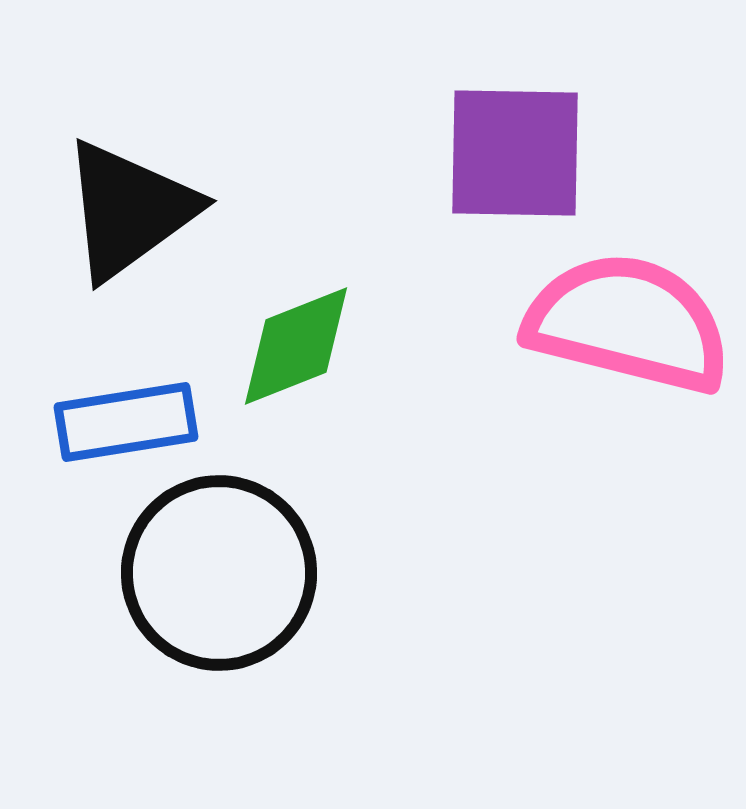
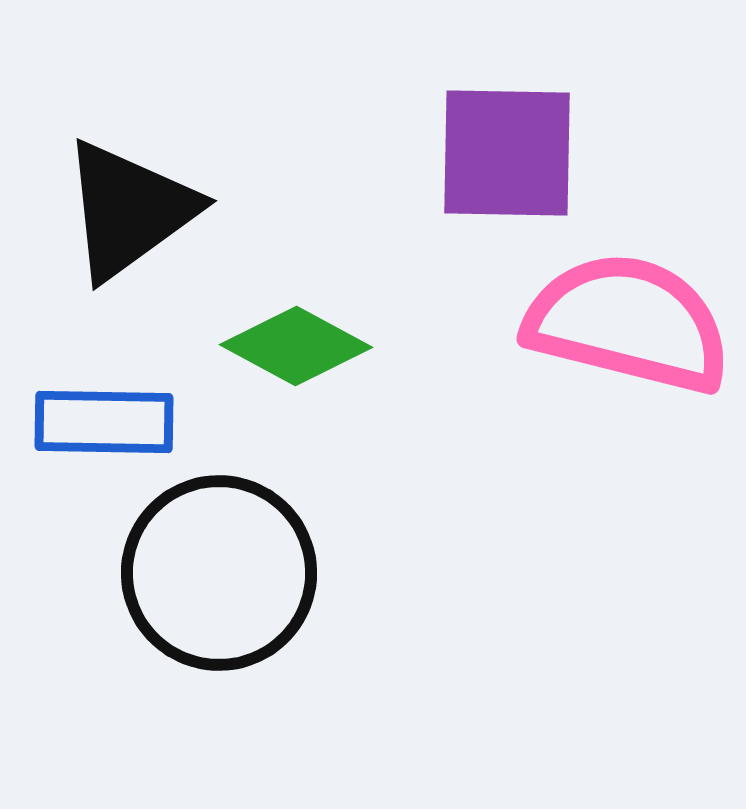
purple square: moved 8 px left
green diamond: rotated 50 degrees clockwise
blue rectangle: moved 22 px left; rotated 10 degrees clockwise
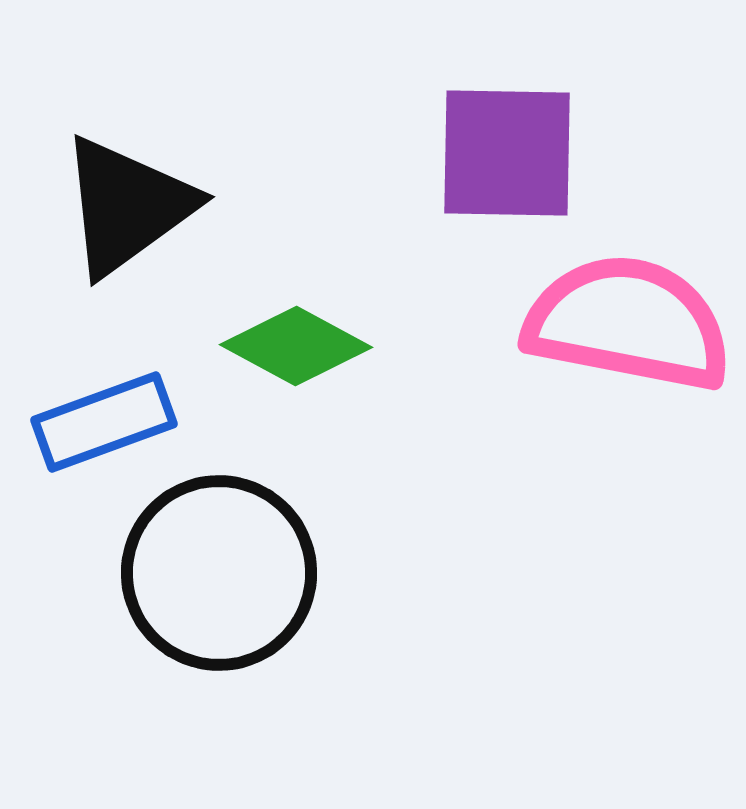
black triangle: moved 2 px left, 4 px up
pink semicircle: rotated 3 degrees counterclockwise
blue rectangle: rotated 21 degrees counterclockwise
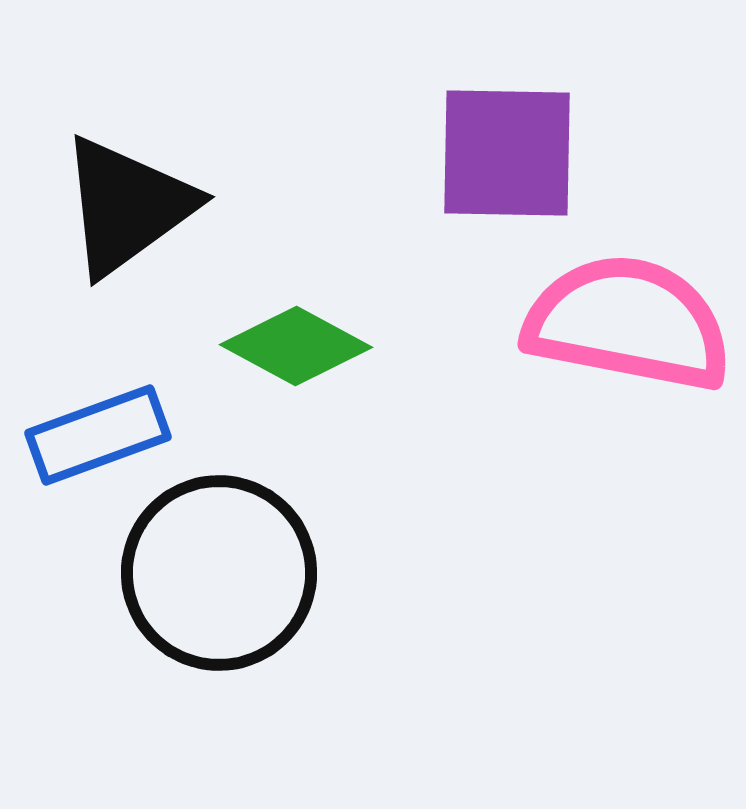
blue rectangle: moved 6 px left, 13 px down
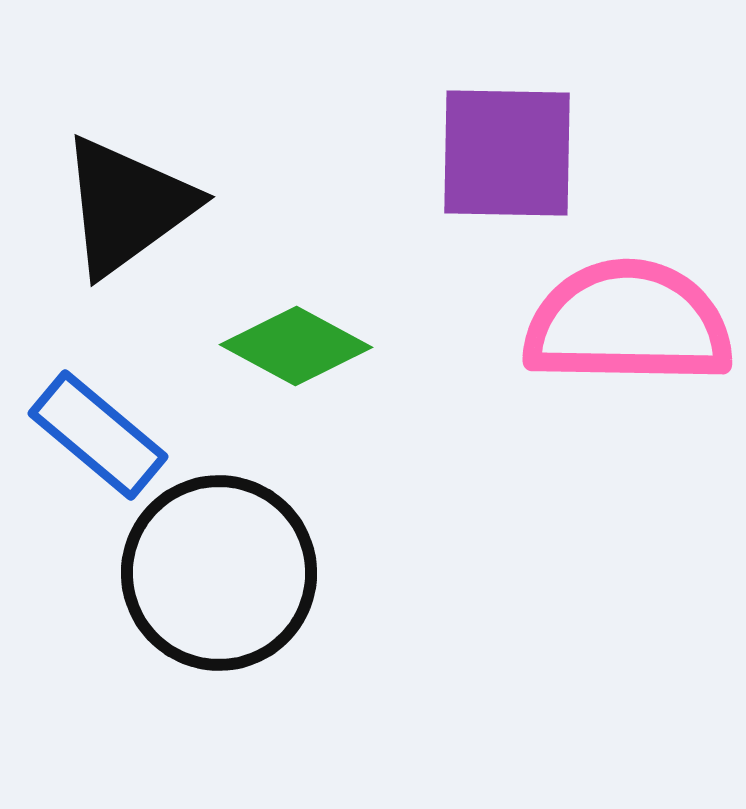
pink semicircle: rotated 10 degrees counterclockwise
blue rectangle: rotated 60 degrees clockwise
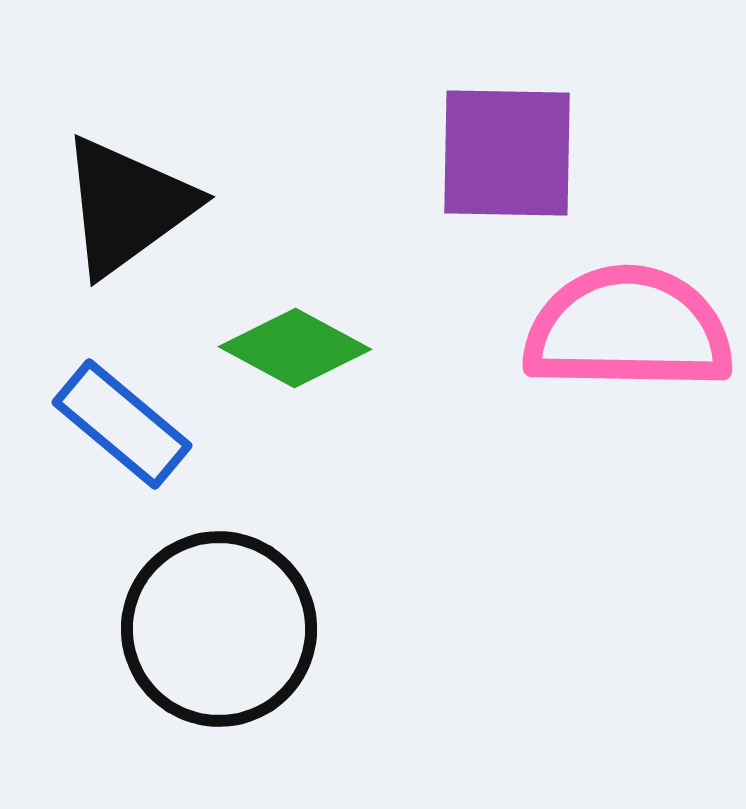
pink semicircle: moved 6 px down
green diamond: moved 1 px left, 2 px down
blue rectangle: moved 24 px right, 11 px up
black circle: moved 56 px down
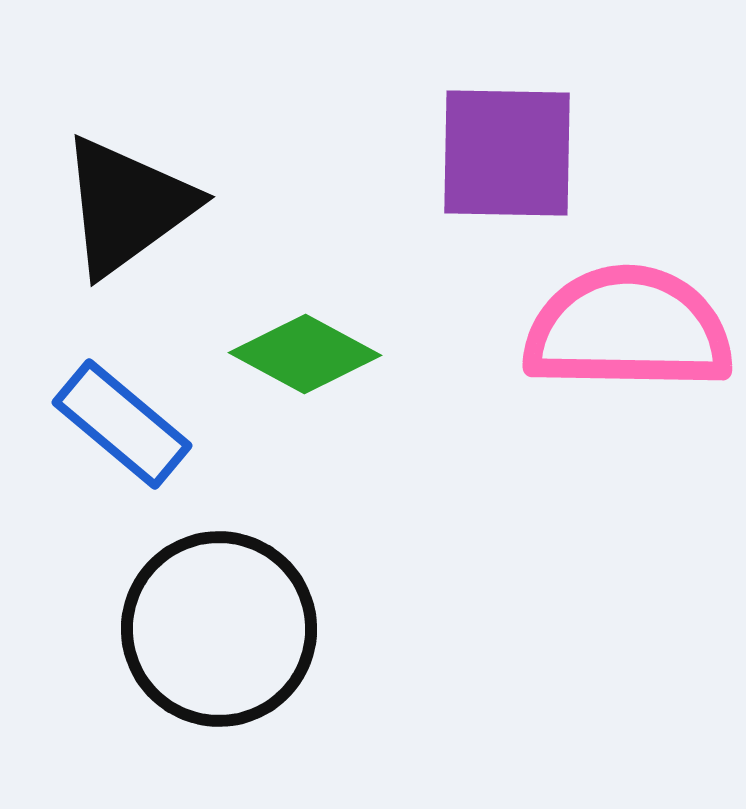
green diamond: moved 10 px right, 6 px down
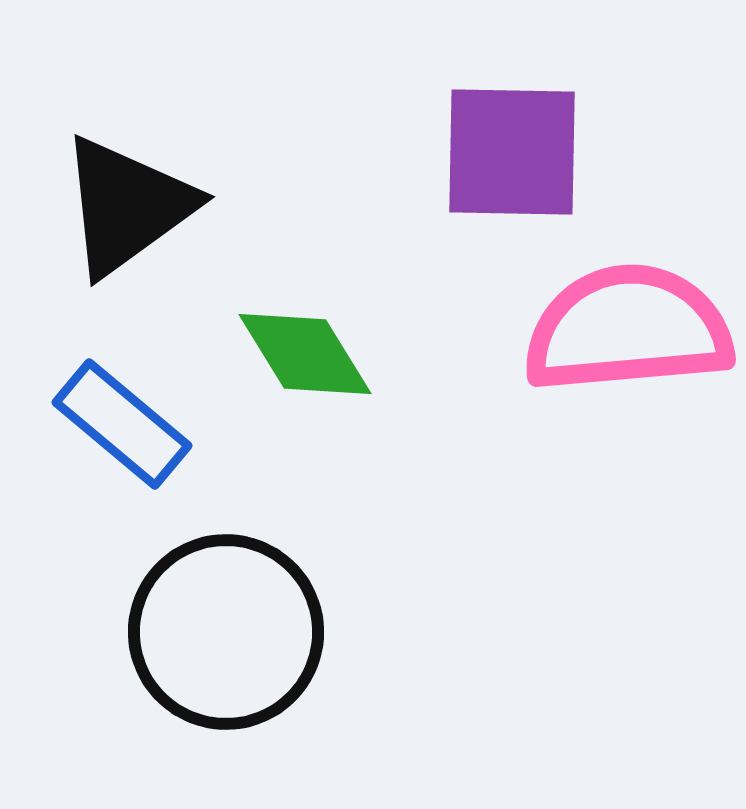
purple square: moved 5 px right, 1 px up
pink semicircle: rotated 6 degrees counterclockwise
green diamond: rotated 30 degrees clockwise
black circle: moved 7 px right, 3 px down
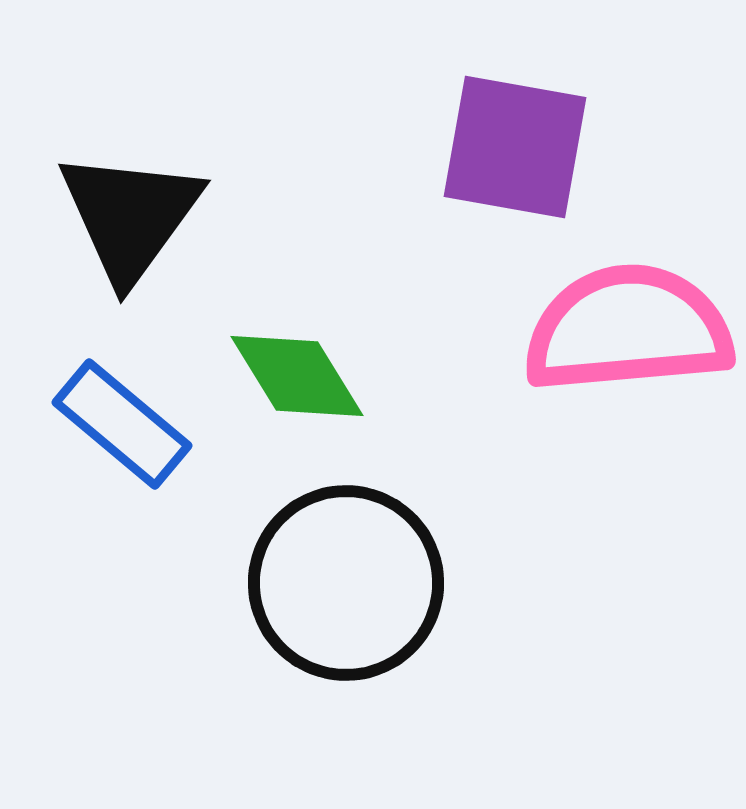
purple square: moved 3 px right, 5 px up; rotated 9 degrees clockwise
black triangle: moved 3 px right, 10 px down; rotated 18 degrees counterclockwise
green diamond: moved 8 px left, 22 px down
black circle: moved 120 px right, 49 px up
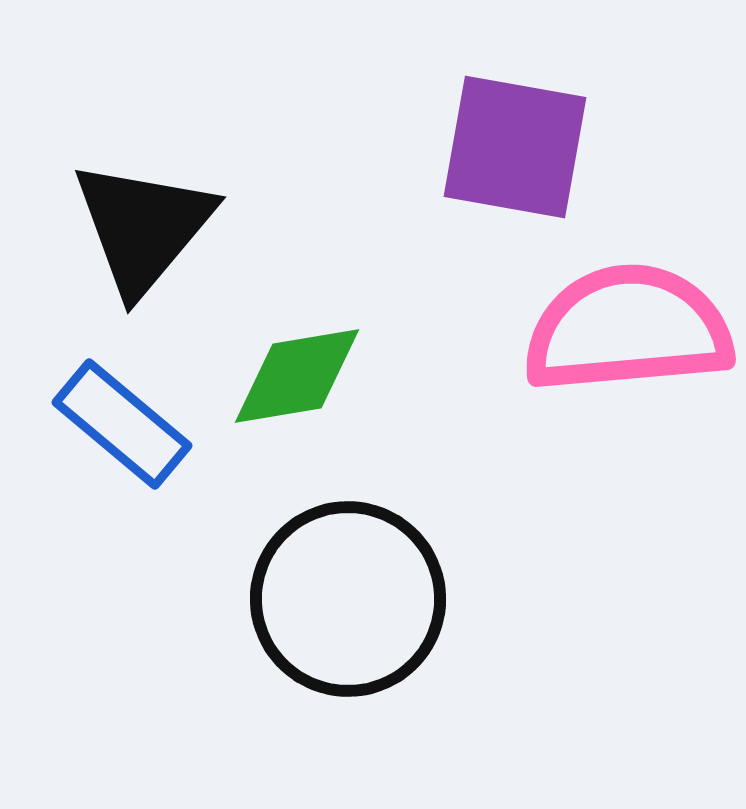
black triangle: moved 13 px right, 11 px down; rotated 4 degrees clockwise
green diamond: rotated 68 degrees counterclockwise
black circle: moved 2 px right, 16 px down
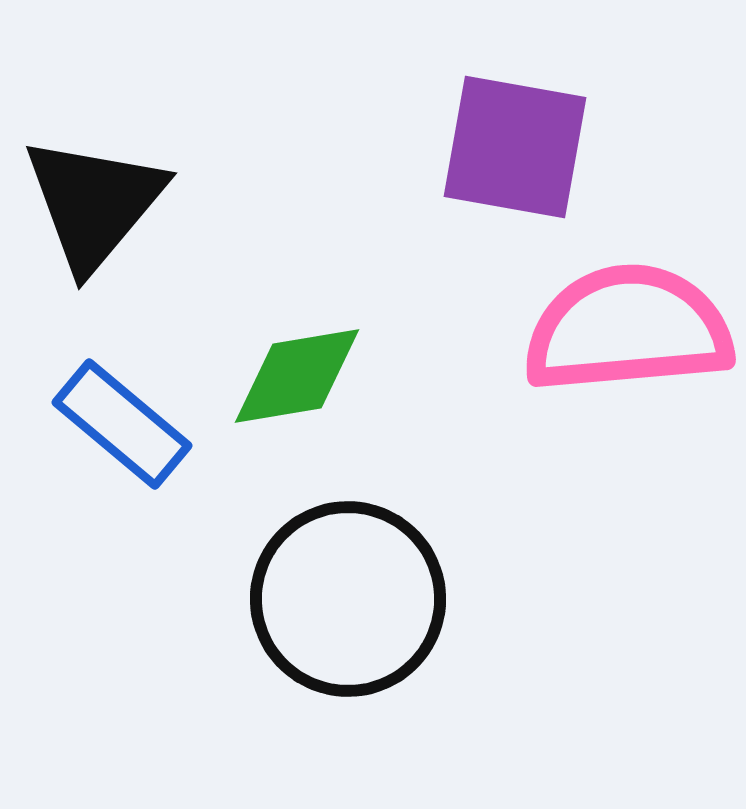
black triangle: moved 49 px left, 24 px up
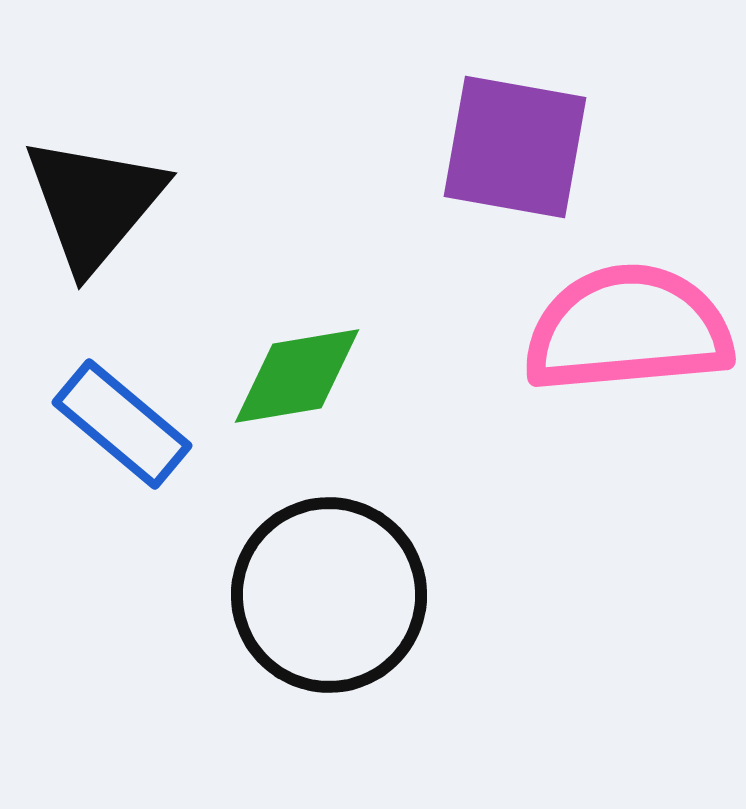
black circle: moved 19 px left, 4 px up
